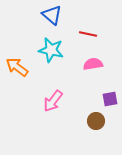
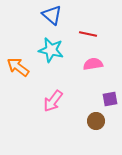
orange arrow: moved 1 px right
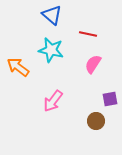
pink semicircle: rotated 48 degrees counterclockwise
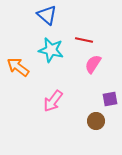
blue triangle: moved 5 px left
red line: moved 4 px left, 6 px down
